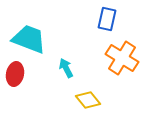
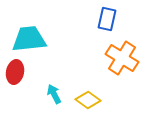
cyan trapezoid: rotated 27 degrees counterclockwise
cyan arrow: moved 12 px left, 26 px down
red ellipse: moved 2 px up
yellow diamond: rotated 15 degrees counterclockwise
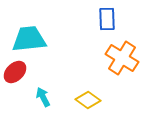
blue rectangle: rotated 15 degrees counterclockwise
red ellipse: rotated 35 degrees clockwise
cyan arrow: moved 11 px left, 3 px down
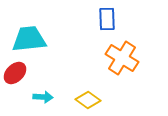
red ellipse: moved 1 px down
cyan arrow: rotated 120 degrees clockwise
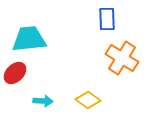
cyan arrow: moved 4 px down
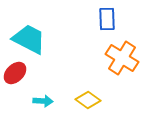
cyan trapezoid: rotated 33 degrees clockwise
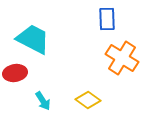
cyan trapezoid: moved 4 px right
red ellipse: rotated 35 degrees clockwise
cyan arrow: rotated 54 degrees clockwise
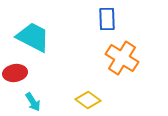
cyan trapezoid: moved 2 px up
cyan arrow: moved 10 px left, 1 px down
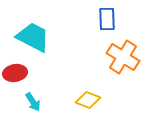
orange cross: moved 1 px right, 1 px up
yellow diamond: rotated 15 degrees counterclockwise
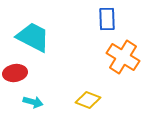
cyan arrow: rotated 42 degrees counterclockwise
